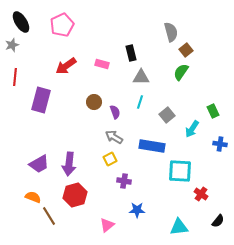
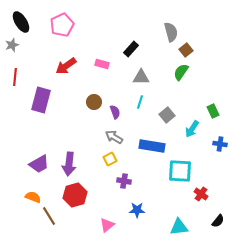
black rectangle: moved 4 px up; rotated 56 degrees clockwise
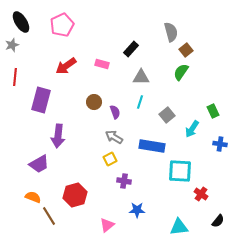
purple arrow: moved 11 px left, 28 px up
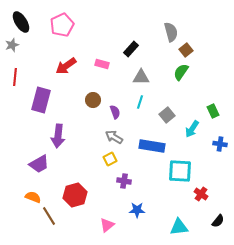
brown circle: moved 1 px left, 2 px up
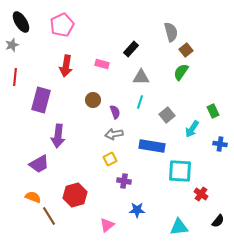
red arrow: rotated 45 degrees counterclockwise
gray arrow: moved 3 px up; rotated 42 degrees counterclockwise
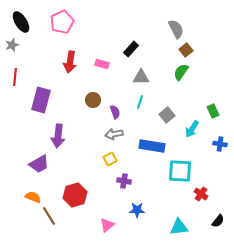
pink pentagon: moved 3 px up
gray semicircle: moved 5 px right, 3 px up; rotated 12 degrees counterclockwise
red arrow: moved 4 px right, 4 px up
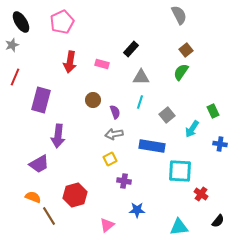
gray semicircle: moved 3 px right, 14 px up
red line: rotated 18 degrees clockwise
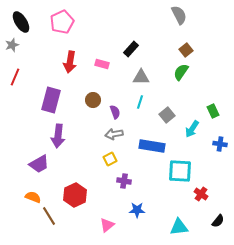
purple rectangle: moved 10 px right
red hexagon: rotated 10 degrees counterclockwise
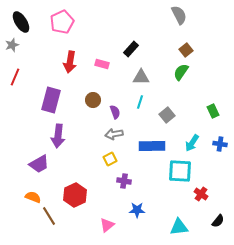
cyan arrow: moved 14 px down
blue rectangle: rotated 10 degrees counterclockwise
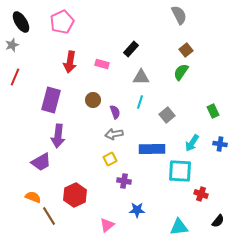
blue rectangle: moved 3 px down
purple trapezoid: moved 2 px right, 2 px up
red cross: rotated 16 degrees counterclockwise
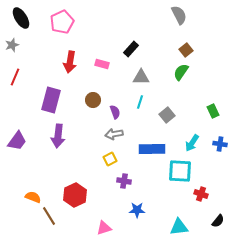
black ellipse: moved 4 px up
purple trapezoid: moved 24 px left, 21 px up; rotated 25 degrees counterclockwise
pink triangle: moved 3 px left, 3 px down; rotated 21 degrees clockwise
